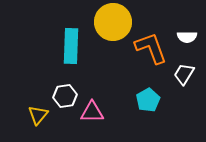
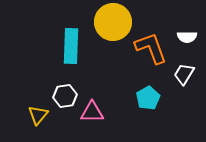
cyan pentagon: moved 2 px up
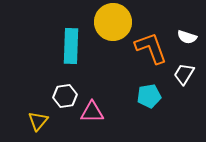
white semicircle: rotated 18 degrees clockwise
cyan pentagon: moved 1 px right, 2 px up; rotated 20 degrees clockwise
yellow triangle: moved 6 px down
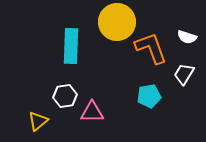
yellow circle: moved 4 px right
yellow triangle: rotated 10 degrees clockwise
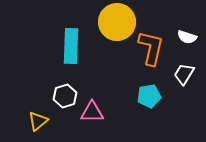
orange L-shape: rotated 33 degrees clockwise
white hexagon: rotated 10 degrees counterclockwise
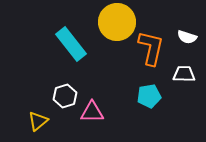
cyan rectangle: moved 2 px up; rotated 40 degrees counterclockwise
white trapezoid: rotated 60 degrees clockwise
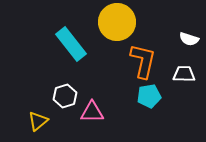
white semicircle: moved 2 px right, 2 px down
orange L-shape: moved 8 px left, 13 px down
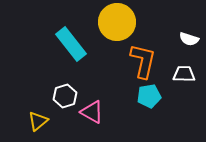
pink triangle: rotated 30 degrees clockwise
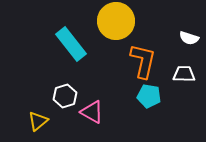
yellow circle: moved 1 px left, 1 px up
white semicircle: moved 1 px up
cyan pentagon: rotated 20 degrees clockwise
